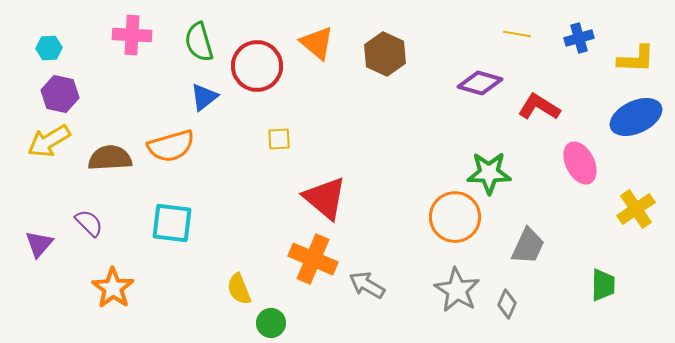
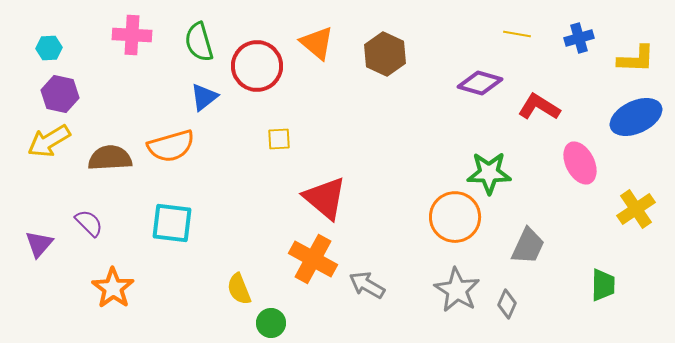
orange cross: rotated 6 degrees clockwise
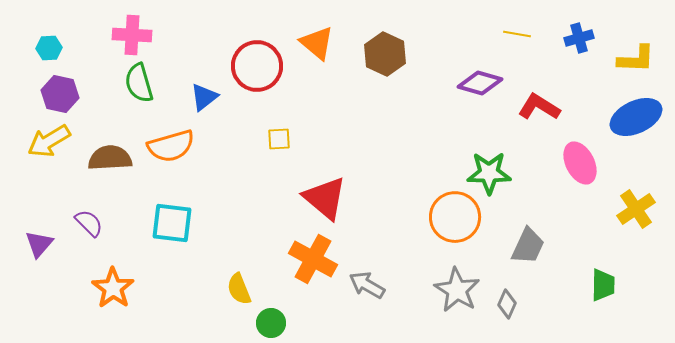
green semicircle: moved 60 px left, 41 px down
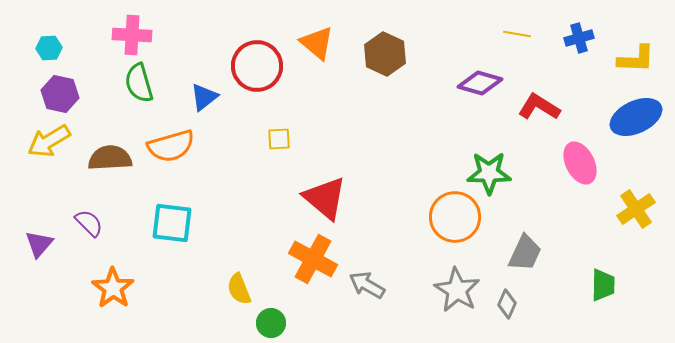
gray trapezoid: moved 3 px left, 7 px down
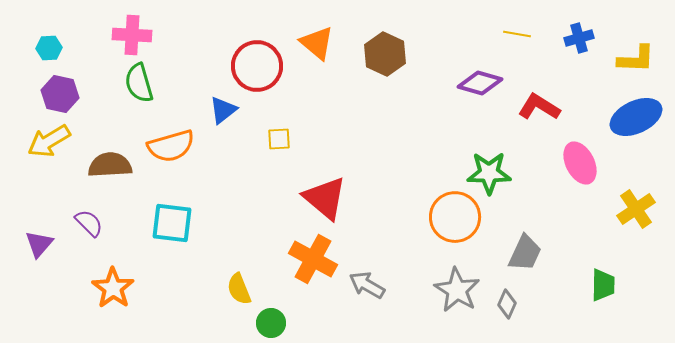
blue triangle: moved 19 px right, 13 px down
brown semicircle: moved 7 px down
